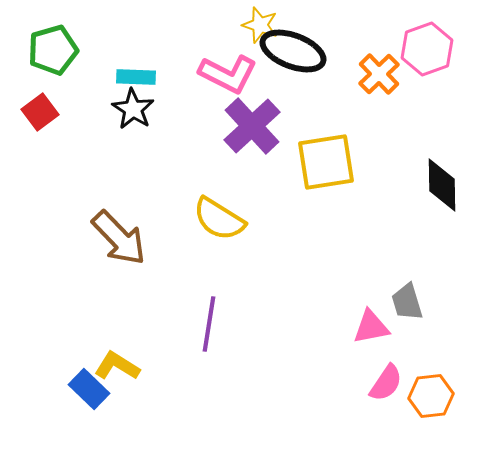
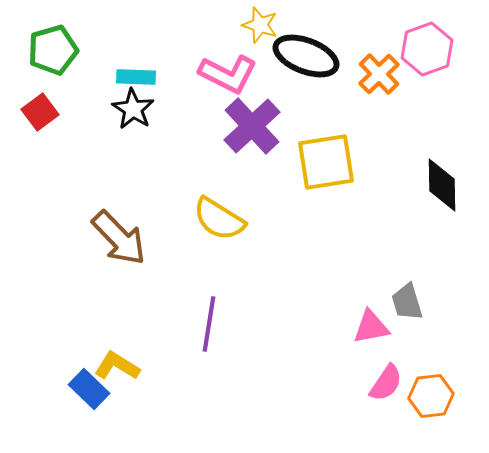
black ellipse: moved 13 px right, 5 px down
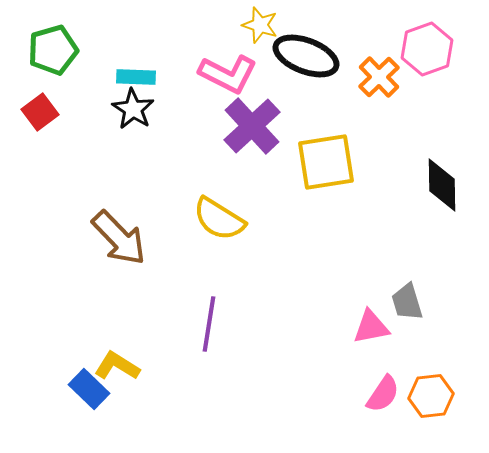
orange cross: moved 3 px down
pink semicircle: moved 3 px left, 11 px down
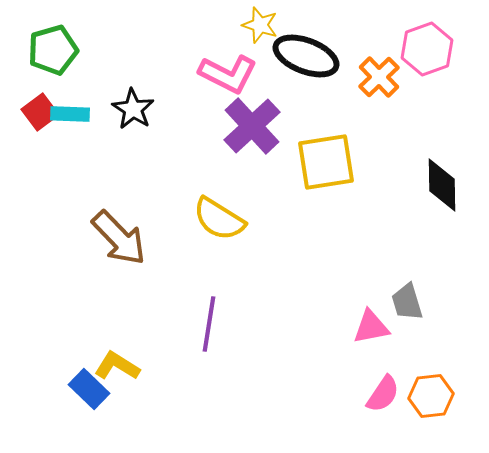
cyan rectangle: moved 66 px left, 37 px down
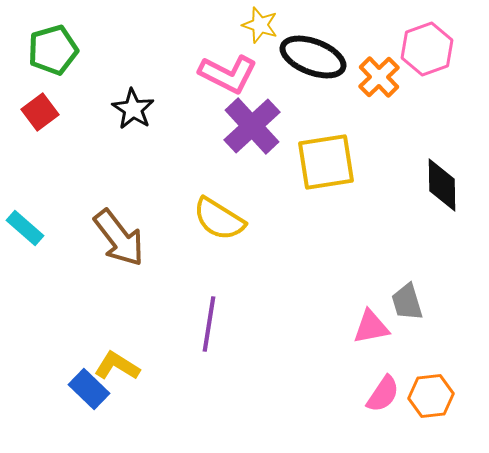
black ellipse: moved 7 px right, 1 px down
cyan rectangle: moved 45 px left, 114 px down; rotated 39 degrees clockwise
brown arrow: rotated 6 degrees clockwise
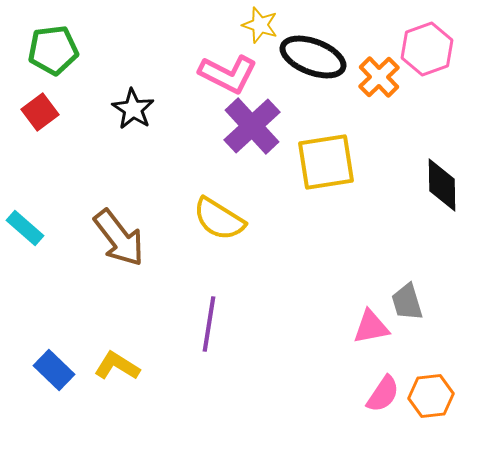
green pentagon: rotated 9 degrees clockwise
blue rectangle: moved 35 px left, 19 px up
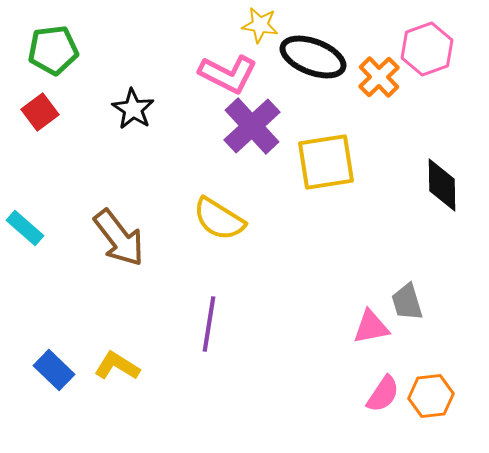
yellow star: rotated 9 degrees counterclockwise
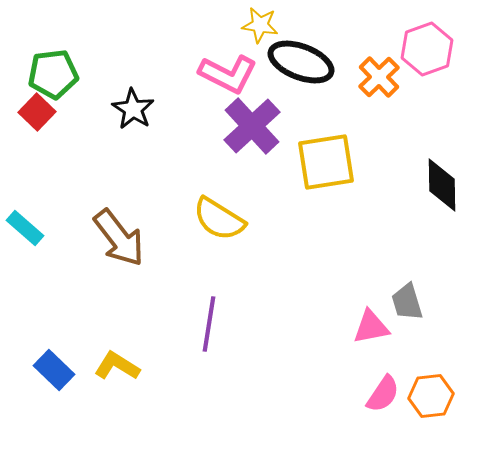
green pentagon: moved 24 px down
black ellipse: moved 12 px left, 5 px down
red square: moved 3 px left; rotated 9 degrees counterclockwise
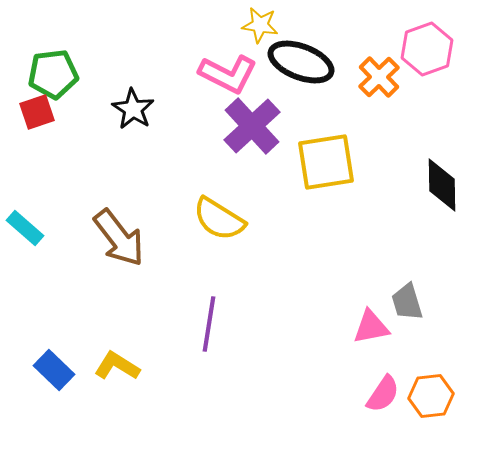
red square: rotated 27 degrees clockwise
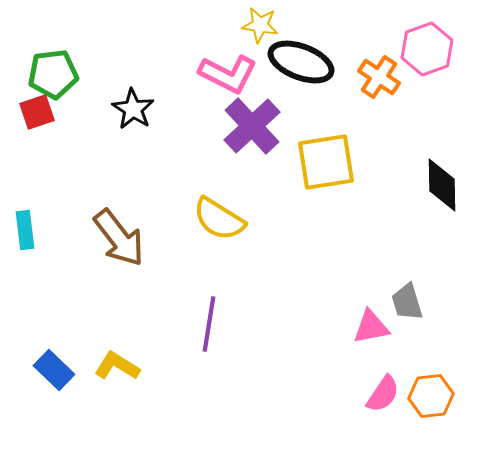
orange cross: rotated 12 degrees counterclockwise
cyan rectangle: moved 2 px down; rotated 42 degrees clockwise
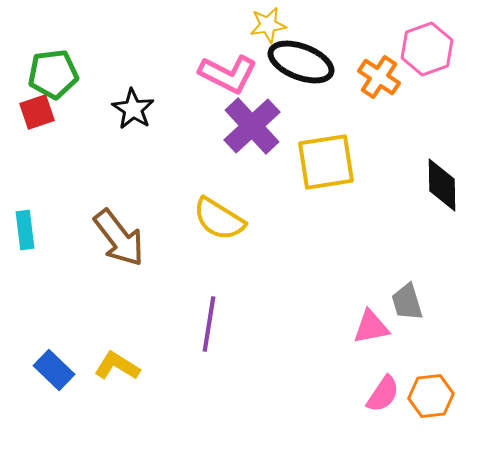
yellow star: moved 8 px right; rotated 18 degrees counterclockwise
